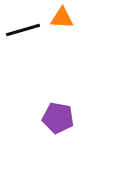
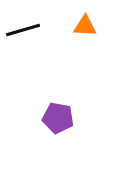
orange triangle: moved 23 px right, 8 px down
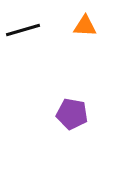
purple pentagon: moved 14 px right, 4 px up
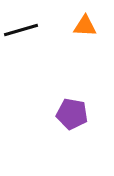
black line: moved 2 px left
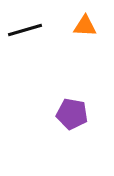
black line: moved 4 px right
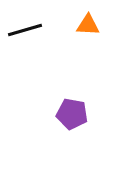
orange triangle: moved 3 px right, 1 px up
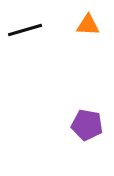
purple pentagon: moved 15 px right, 11 px down
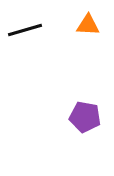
purple pentagon: moved 2 px left, 8 px up
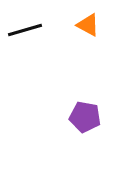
orange triangle: rotated 25 degrees clockwise
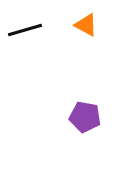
orange triangle: moved 2 px left
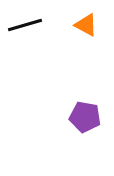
black line: moved 5 px up
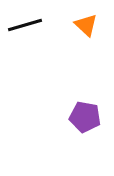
orange triangle: rotated 15 degrees clockwise
